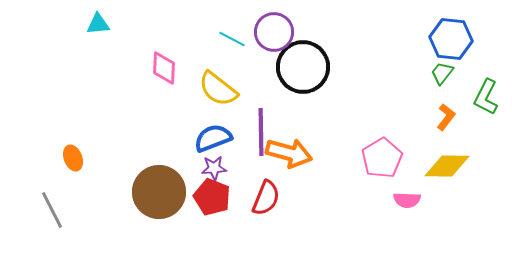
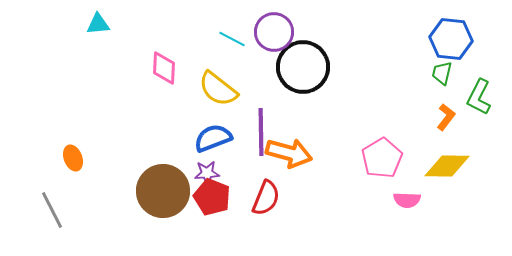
green trapezoid: rotated 25 degrees counterclockwise
green L-shape: moved 7 px left
purple star: moved 7 px left, 5 px down
brown circle: moved 4 px right, 1 px up
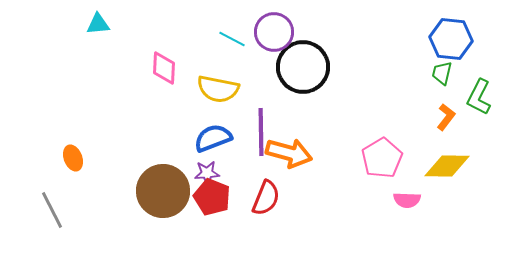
yellow semicircle: rotated 27 degrees counterclockwise
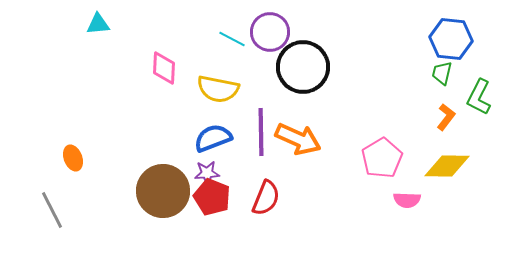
purple circle: moved 4 px left
orange arrow: moved 9 px right, 14 px up; rotated 9 degrees clockwise
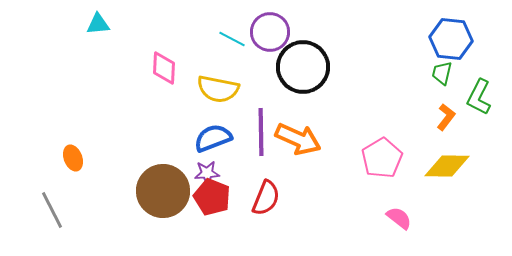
pink semicircle: moved 8 px left, 18 px down; rotated 144 degrees counterclockwise
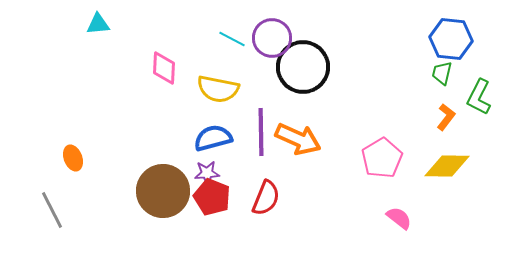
purple circle: moved 2 px right, 6 px down
blue semicircle: rotated 6 degrees clockwise
